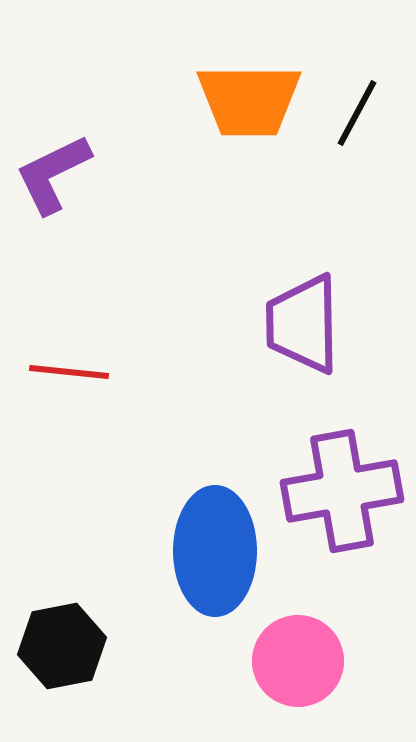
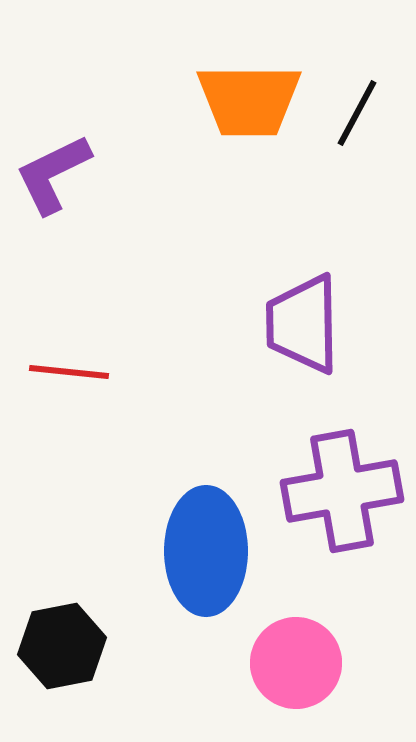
blue ellipse: moved 9 px left
pink circle: moved 2 px left, 2 px down
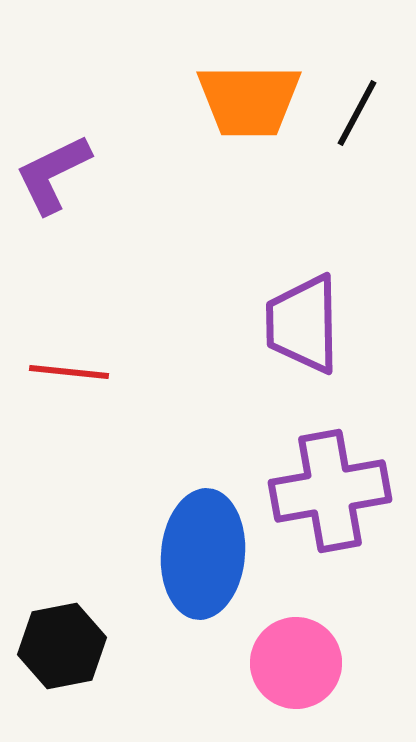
purple cross: moved 12 px left
blue ellipse: moved 3 px left, 3 px down; rotated 5 degrees clockwise
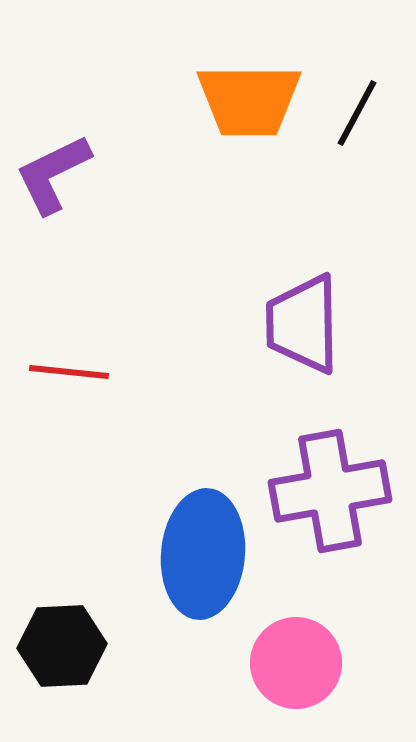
black hexagon: rotated 8 degrees clockwise
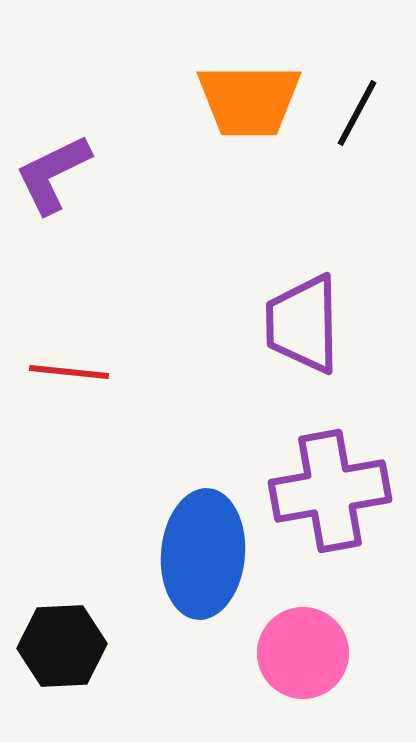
pink circle: moved 7 px right, 10 px up
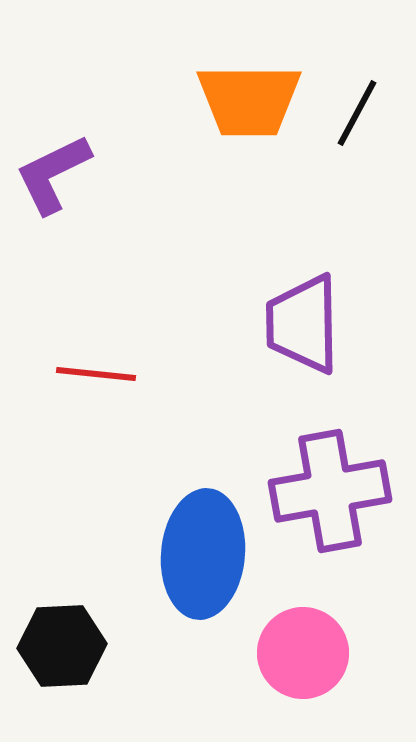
red line: moved 27 px right, 2 px down
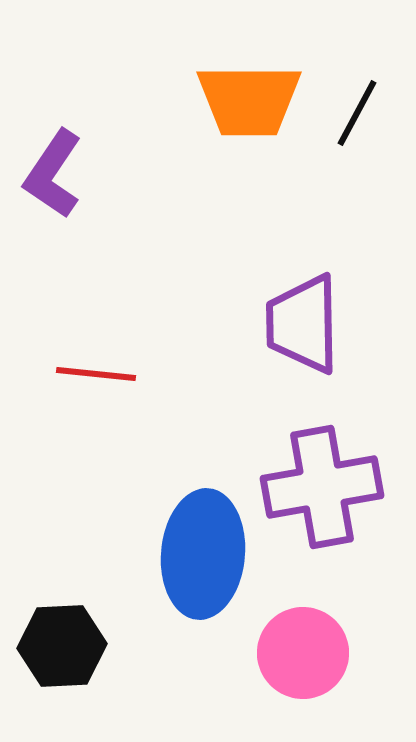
purple L-shape: rotated 30 degrees counterclockwise
purple cross: moved 8 px left, 4 px up
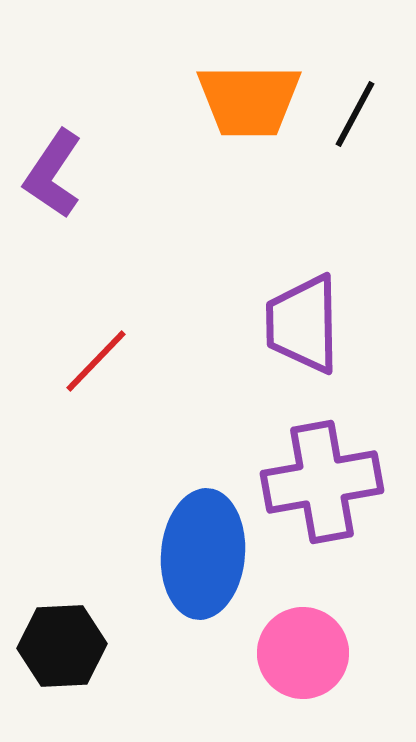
black line: moved 2 px left, 1 px down
red line: moved 13 px up; rotated 52 degrees counterclockwise
purple cross: moved 5 px up
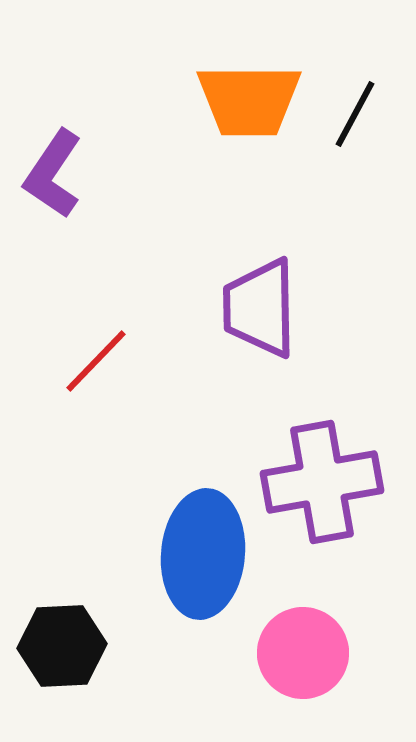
purple trapezoid: moved 43 px left, 16 px up
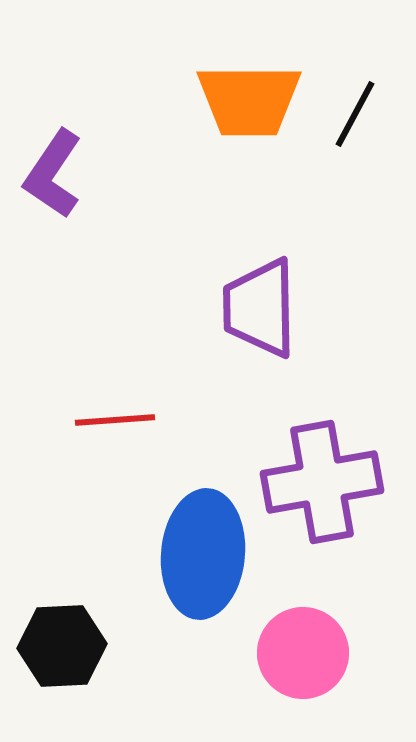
red line: moved 19 px right, 59 px down; rotated 42 degrees clockwise
